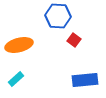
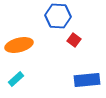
blue rectangle: moved 2 px right
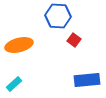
cyan rectangle: moved 2 px left, 5 px down
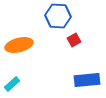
red square: rotated 24 degrees clockwise
cyan rectangle: moved 2 px left
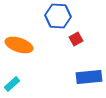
red square: moved 2 px right, 1 px up
orange ellipse: rotated 32 degrees clockwise
blue rectangle: moved 2 px right, 3 px up
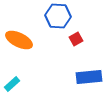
orange ellipse: moved 5 px up; rotated 8 degrees clockwise
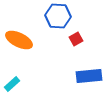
blue rectangle: moved 1 px up
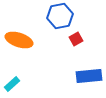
blue hexagon: moved 2 px right; rotated 15 degrees counterclockwise
orange ellipse: rotated 8 degrees counterclockwise
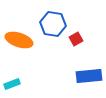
blue hexagon: moved 7 px left, 8 px down; rotated 20 degrees clockwise
cyan rectangle: rotated 21 degrees clockwise
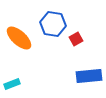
orange ellipse: moved 2 px up; rotated 24 degrees clockwise
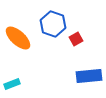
blue hexagon: rotated 10 degrees clockwise
orange ellipse: moved 1 px left
